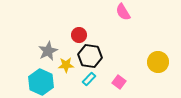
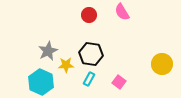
pink semicircle: moved 1 px left
red circle: moved 10 px right, 20 px up
black hexagon: moved 1 px right, 2 px up
yellow circle: moved 4 px right, 2 px down
cyan rectangle: rotated 16 degrees counterclockwise
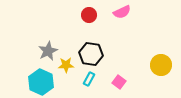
pink semicircle: rotated 84 degrees counterclockwise
yellow circle: moved 1 px left, 1 px down
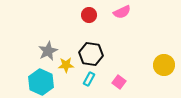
yellow circle: moved 3 px right
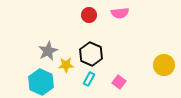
pink semicircle: moved 2 px left, 1 px down; rotated 18 degrees clockwise
black hexagon: rotated 15 degrees clockwise
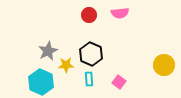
cyan rectangle: rotated 32 degrees counterclockwise
